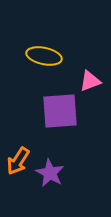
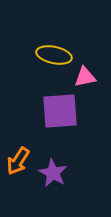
yellow ellipse: moved 10 px right, 1 px up
pink triangle: moved 5 px left, 4 px up; rotated 10 degrees clockwise
purple star: moved 3 px right
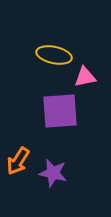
purple star: rotated 16 degrees counterclockwise
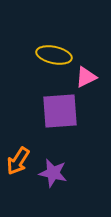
pink triangle: moved 1 px right; rotated 15 degrees counterclockwise
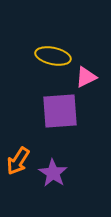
yellow ellipse: moved 1 px left, 1 px down
purple star: rotated 20 degrees clockwise
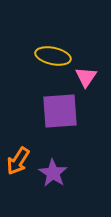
pink triangle: rotated 30 degrees counterclockwise
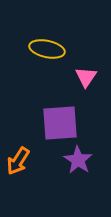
yellow ellipse: moved 6 px left, 7 px up
purple square: moved 12 px down
purple star: moved 25 px right, 13 px up
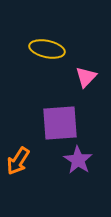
pink triangle: rotated 10 degrees clockwise
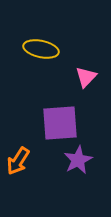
yellow ellipse: moved 6 px left
purple star: rotated 12 degrees clockwise
